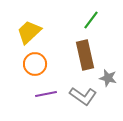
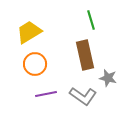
green line: rotated 54 degrees counterclockwise
yellow trapezoid: rotated 12 degrees clockwise
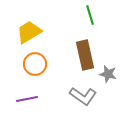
green line: moved 1 px left, 5 px up
gray star: moved 4 px up
purple line: moved 19 px left, 5 px down
